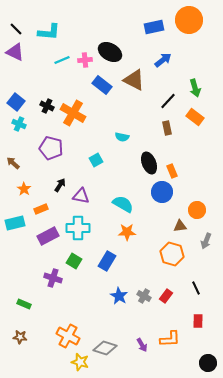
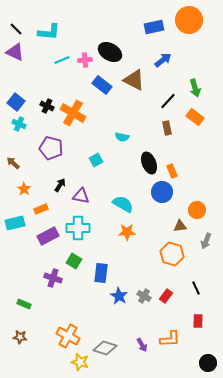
blue rectangle at (107, 261): moved 6 px left, 12 px down; rotated 24 degrees counterclockwise
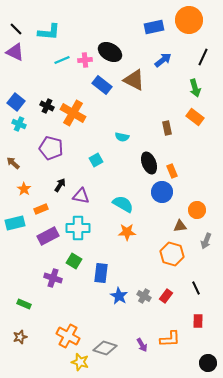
black line at (168, 101): moved 35 px right, 44 px up; rotated 18 degrees counterclockwise
brown star at (20, 337): rotated 24 degrees counterclockwise
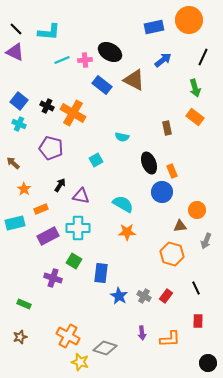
blue square at (16, 102): moved 3 px right, 1 px up
purple arrow at (142, 345): moved 12 px up; rotated 24 degrees clockwise
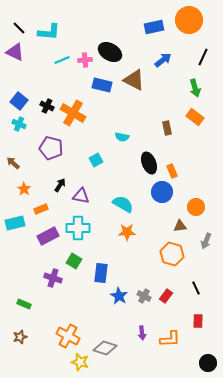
black line at (16, 29): moved 3 px right, 1 px up
blue rectangle at (102, 85): rotated 24 degrees counterclockwise
orange circle at (197, 210): moved 1 px left, 3 px up
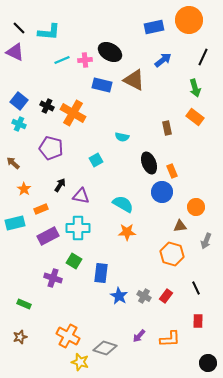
purple arrow at (142, 333): moved 3 px left, 3 px down; rotated 48 degrees clockwise
